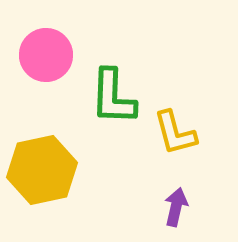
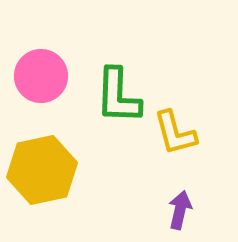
pink circle: moved 5 px left, 21 px down
green L-shape: moved 5 px right, 1 px up
purple arrow: moved 4 px right, 3 px down
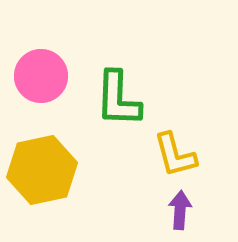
green L-shape: moved 3 px down
yellow L-shape: moved 22 px down
purple arrow: rotated 9 degrees counterclockwise
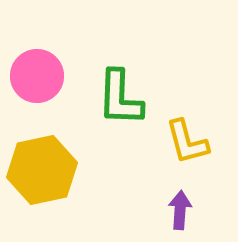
pink circle: moved 4 px left
green L-shape: moved 2 px right, 1 px up
yellow L-shape: moved 12 px right, 13 px up
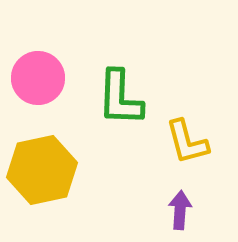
pink circle: moved 1 px right, 2 px down
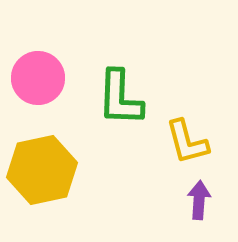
purple arrow: moved 19 px right, 10 px up
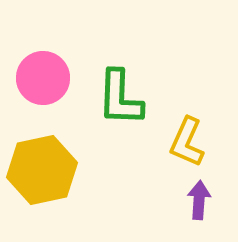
pink circle: moved 5 px right
yellow L-shape: rotated 39 degrees clockwise
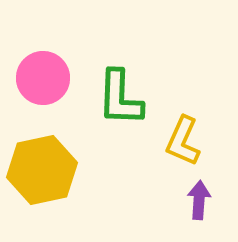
yellow L-shape: moved 4 px left, 1 px up
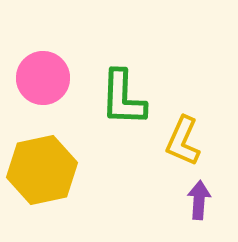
green L-shape: moved 3 px right
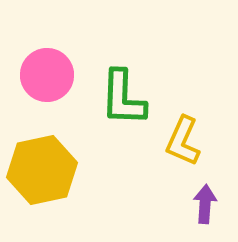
pink circle: moved 4 px right, 3 px up
purple arrow: moved 6 px right, 4 px down
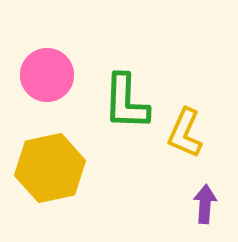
green L-shape: moved 3 px right, 4 px down
yellow L-shape: moved 2 px right, 8 px up
yellow hexagon: moved 8 px right, 2 px up
